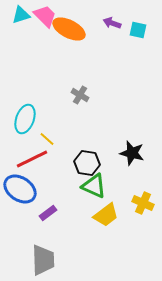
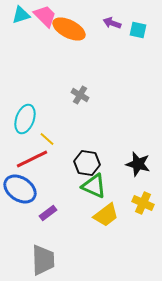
black star: moved 6 px right, 11 px down
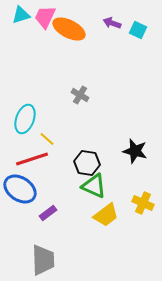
pink trapezoid: moved 1 px down; rotated 110 degrees counterclockwise
cyan square: rotated 12 degrees clockwise
red line: rotated 8 degrees clockwise
black star: moved 3 px left, 13 px up
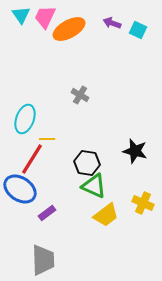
cyan triangle: rotated 48 degrees counterclockwise
orange ellipse: rotated 56 degrees counterclockwise
yellow line: rotated 42 degrees counterclockwise
red line: rotated 40 degrees counterclockwise
purple rectangle: moved 1 px left
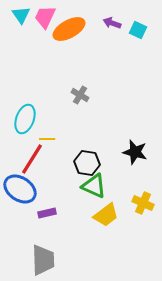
black star: moved 1 px down
purple rectangle: rotated 24 degrees clockwise
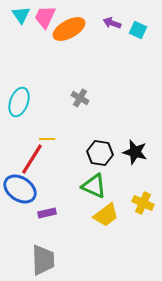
gray cross: moved 3 px down
cyan ellipse: moved 6 px left, 17 px up
black hexagon: moved 13 px right, 10 px up
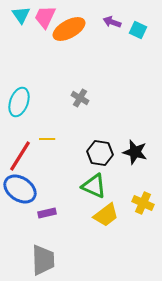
purple arrow: moved 1 px up
red line: moved 12 px left, 3 px up
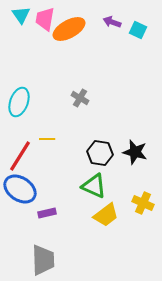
pink trapezoid: moved 2 px down; rotated 15 degrees counterclockwise
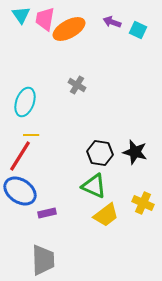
gray cross: moved 3 px left, 13 px up
cyan ellipse: moved 6 px right
yellow line: moved 16 px left, 4 px up
blue ellipse: moved 2 px down
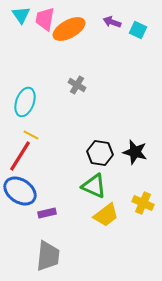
yellow line: rotated 28 degrees clockwise
gray trapezoid: moved 5 px right, 4 px up; rotated 8 degrees clockwise
